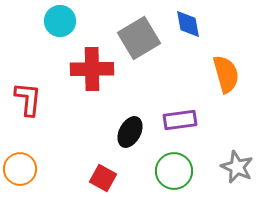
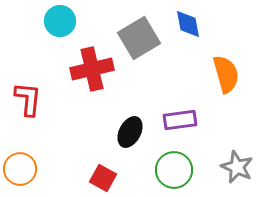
red cross: rotated 12 degrees counterclockwise
green circle: moved 1 px up
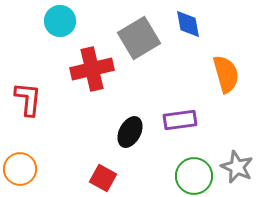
green circle: moved 20 px right, 6 px down
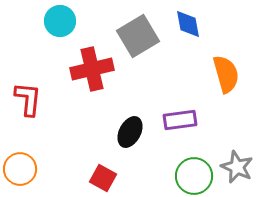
gray square: moved 1 px left, 2 px up
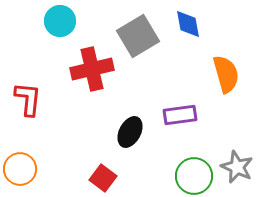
purple rectangle: moved 5 px up
red square: rotated 8 degrees clockwise
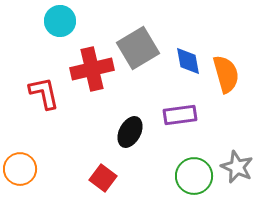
blue diamond: moved 37 px down
gray square: moved 12 px down
red L-shape: moved 16 px right, 6 px up; rotated 18 degrees counterclockwise
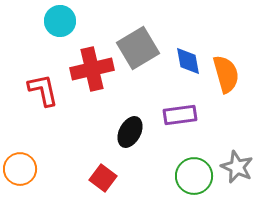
red L-shape: moved 1 px left, 3 px up
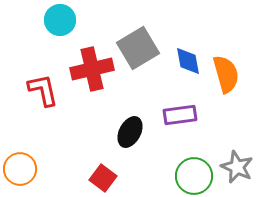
cyan circle: moved 1 px up
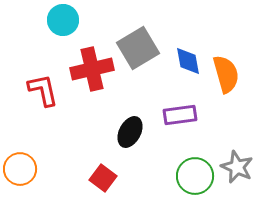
cyan circle: moved 3 px right
green circle: moved 1 px right
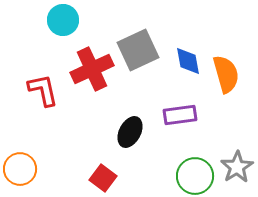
gray square: moved 2 px down; rotated 6 degrees clockwise
red cross: rotated 12 degrees counterclockwise
gray star: rotated 16 degrees clockwise
